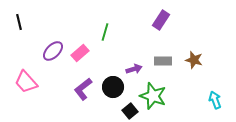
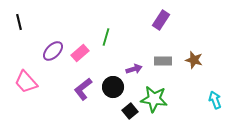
green line: moved 1 px right, 5 px down
green star: moved 1 px right, 3 px down; rotated 12 degrees counterclockwise
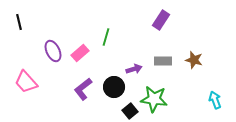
purple ellipse: rotated 70 degrees counterclockwise
black circle: moved 1 px right
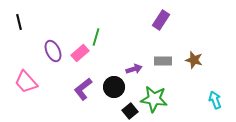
green line: moved 10 px left
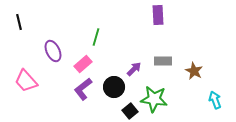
purple rectangle: moved 3 px left, 5 px up; rotated 36 degrees counterclockwise
pink rectangle: moved 3 px right, 11 px down
brown star: moved 11 px down; rotated 12 degrees clockwise
purple arrow: rotated 28 degrees counterclockwise
pink trapezoid: moved 1 px up
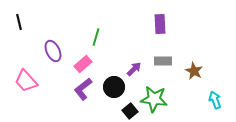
purple rectangle: moved 2 px right, 9 px down
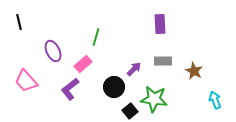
purple L-shape: moved 13 px left
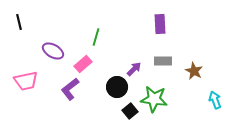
purple ellipse: rotated 35 degrees counterclockwise
pink trapezoid: rotated 60 degrees counterclockwise
black circle: moved 3 px right
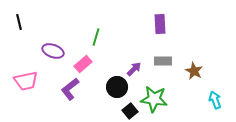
purple ellipse: rotated 10 degrees counterclockwise
